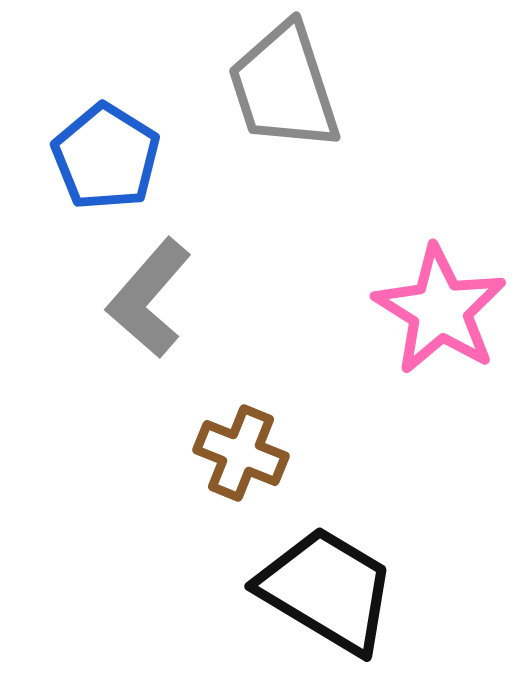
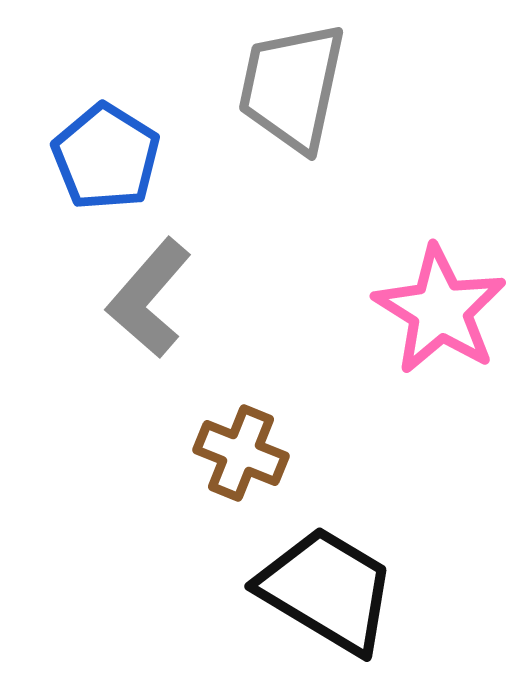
gray trapezoid: moved 8 px right; rotated 30 degrees clockwise
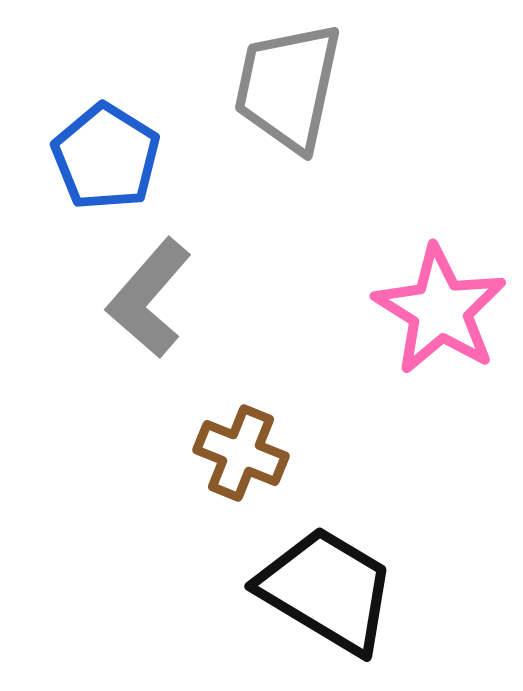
gray trapezoid: moved 4 px left
